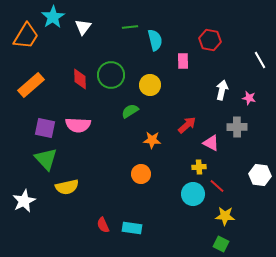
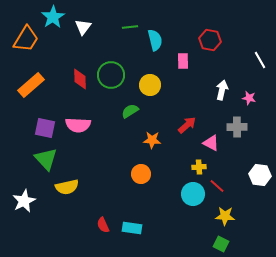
orange trapezoid: moved 3 px down
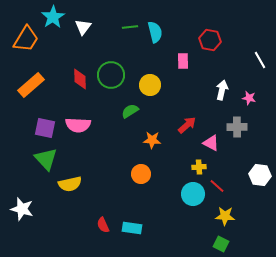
cyan semicircle: moved 8 px up
yellow semicircle: moved 3 px right, 3 px up
white star: moved 2 px left, 8 px down; rotated 30 degrees counterclockwise
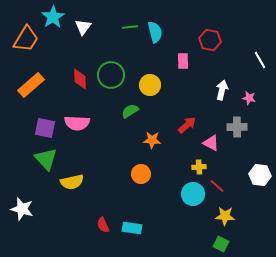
pink semicircle: moved 1 px left, 2 px up
yellow semicircle: moved 2 px right, 2 px up
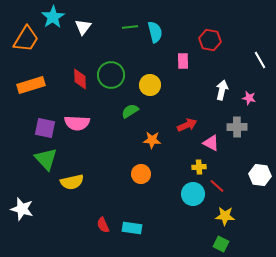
orange rectangle: rotated 24 degrees clockwise
red arrow: rotated 18 degrees clockwise
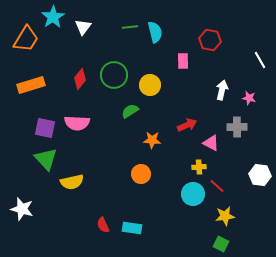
green circle: moved 3 px right
red diamond: rotated 40 degrees clockwise
yellow star: rotated 12 degrees counterclockwise
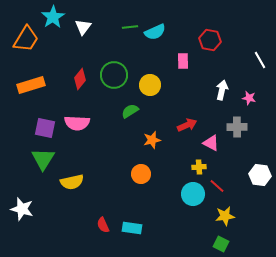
cyan semicircle: rotated 80 degrees clockwise
orange star: rotated 18 degrees counterclockwise
green triangle: moved 3 px left; rotated 15 degrees clockwise
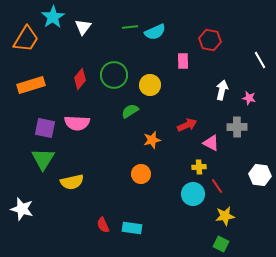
red line: rotated 14 degrees clockwise
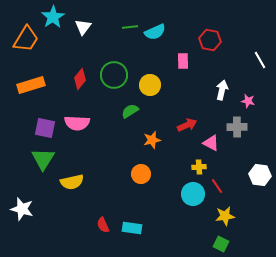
pink star: moved 1 px left, 3 px down
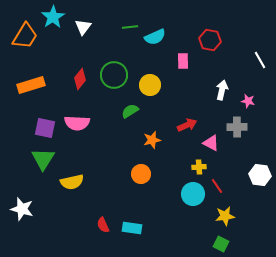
cyan semicircle: moved 5 px down
orange trapezoid: moved 1 px left, 3 px up
